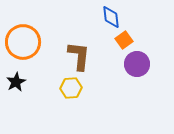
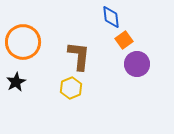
yellow hexagon: rotated 20 degrees counterclockwise
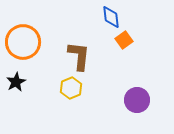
purple circle: moved 36 px down
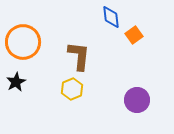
orange square: moved 10 px right, 5 px up
yellow hexagon: moved 1 px right, 1 px down
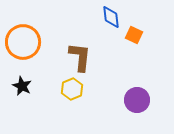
orange square: rotated 30 degrees counterclockwise
brown L-shape: moved 1 px right, 1 px down
black star: moved 6 px right, 4 px down; rotated 18 degrees counterclockwise
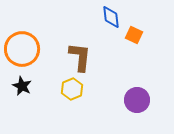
orange circle: moved 1 px left, 7 px down
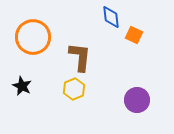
orange circle: moved 11 px right, 12 px up
yellow hexagon: moved 2 px right
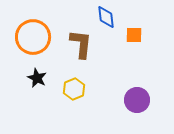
blue diamond: moved 5 px left
orange square: rotated 24 degrees counterclockwise
brown L-shape: moved 1 px right, 13 px up
black star: moved 15 px right, 8 px up
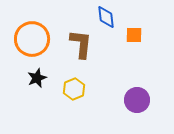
orange circle: moved 1 px left, 2 px down
black star: rotated 24 degrees clockwise
